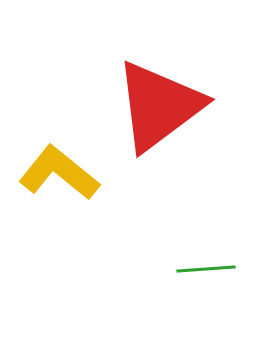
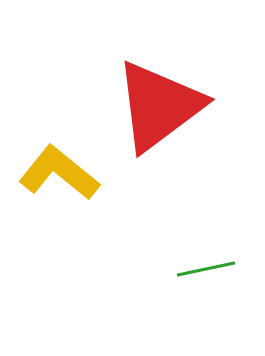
green line: rotated 8 degrees counterclockwise
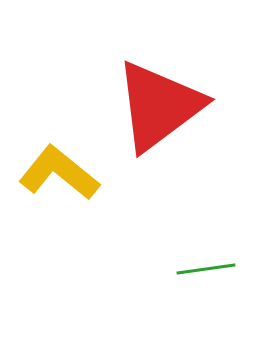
green line: rotated 4 degrees clockwise
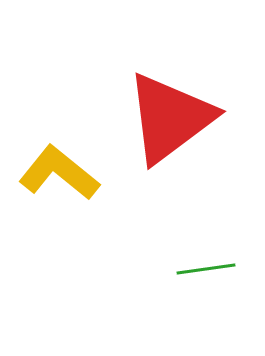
red triangle: moved 11 px right, 12 px down
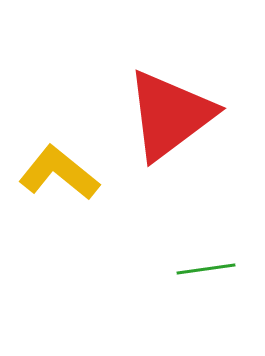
red triangle: moved 3 px up
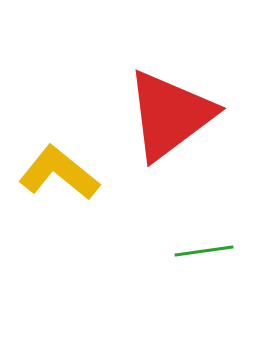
green line: moved 2 px left, 18 px up
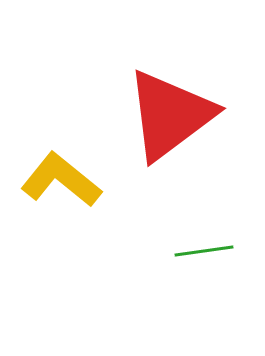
yellow L-shape: moved 2 px right, 7 px down
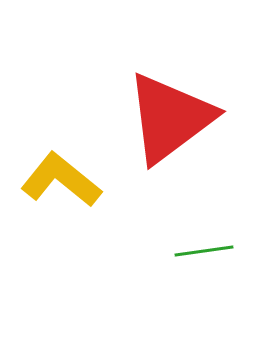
red triangle: moved 3 px down
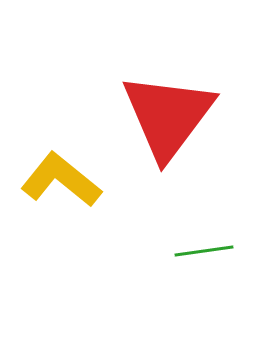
red triangle: moved 2 px left, 2 px up; rotated 16 degrees counterclockwise
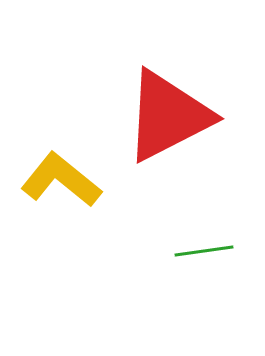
red triangle: rotated 26 degrees clockwise
